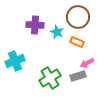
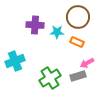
cyan star: rotated 24 degrees counterclockwise
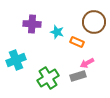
brown circle: moved 16 px right, 5 px down
purple cross: moved 3 px left, 1 px up
cyan star: rotated 16 degrees clockwise
cyan cross: moved 1 px right, 1 px up
green cross: moved 2 px left
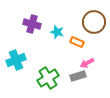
purple cross: rotated 12 degrees clockwise
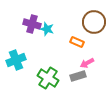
cyan star: moved 10 px left, 3 px up
green cross: rotated 25 degrees counterclockwise
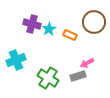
cyan star: moved 2 px right; rotated 24 degrees clockwise
orange rectangle: moved 7 px left, 7 px up
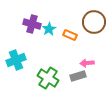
pink arrow: rotated 24 degrees clockwise
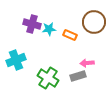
cyan star: rotated 24 degrees clockwise
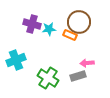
brown circle: moved 15 px left
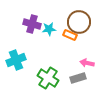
pink arrow: rotated 16 degrees clockwise
gray rectangle: moved 2 px down
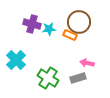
cyan cross: rotated 24 degrees counterclockwise
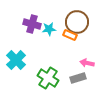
brown circle: moved 2 px left
